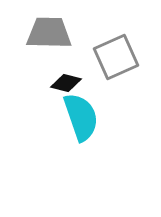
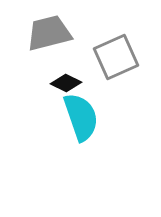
gray trapezoid: rotated 15 degrees counterclockwise
black diamond: rotated 12 degrees clockwise
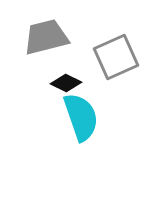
gray trapezoid: moved 3 px left, 4 px down
